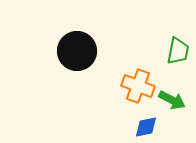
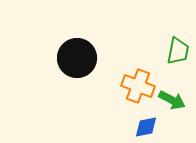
black circle: moved 7 px down
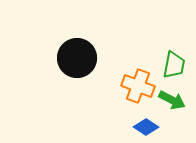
green trapezoid: moved 4 px left, 14 px down
blue diamond: rotated 45 degrees clockwise
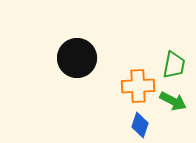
orange cross: rotated 24 degrees counterclockwise
green arrow: moved 1 px right, 1 px down
blue diamond: moved 6 px left, 2 px up; rotated 75 degrees clockwise
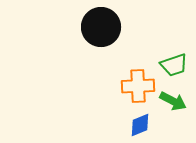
black circle: moved 24 px right, 31 px up
green trapezoid: rotated 60 degrees clockwise
blue diamond: rotated 50 degrees clockwise
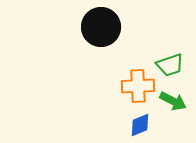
green trapezoid: moved 4 px left
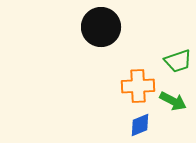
green trapezoid: moved 8 px right, 4 px up
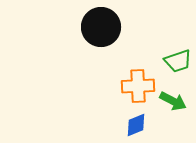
blue diamond: moved 4 px left
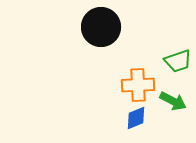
orange cross: moved 1 px up
blue diamond: moved 7 px up
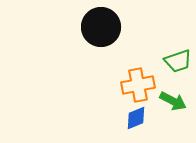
orange cross: rotated 8 degrees counterclockwise
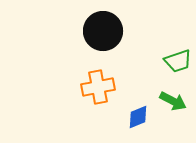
black circle: moved 2 px right, 4 px down
orange cross: moved 40 px left, 2 px down
blue diamond: moved 2 px right, 1 px up
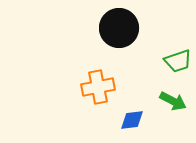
black circle: moved 16 px right, 3 px up
blue diamond: moved 6 px left, 3 px down; rotated 15 degrees clockwise
